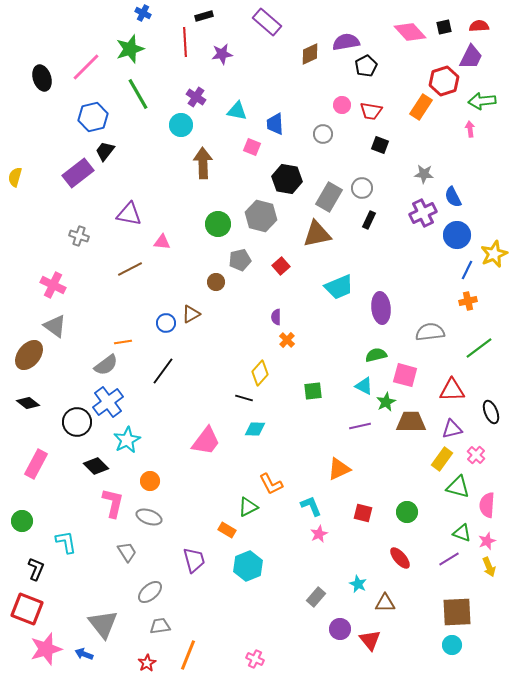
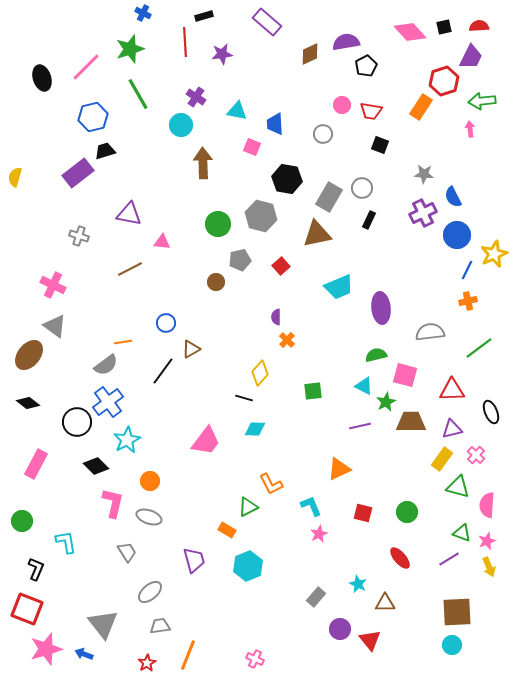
black trapezoid at (105, 151): rotated 35 degrees clockwise
brown triangle at (191, 314): moved 35 px down
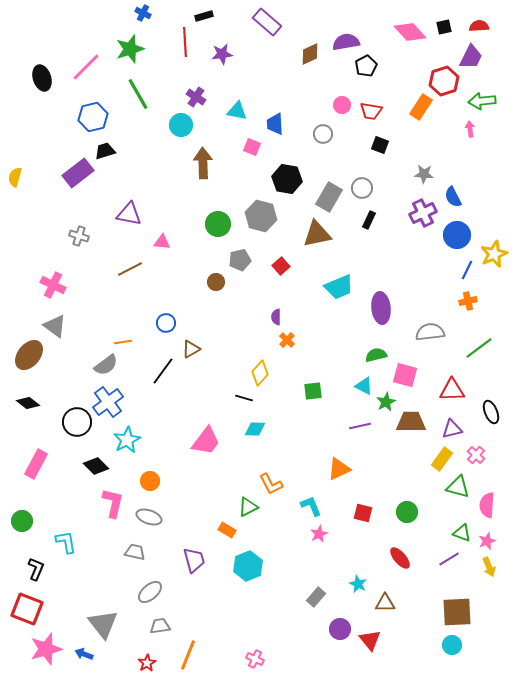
gray trapezoid at (127, 552): moved 8 px right; rotated 45 degrees counterclockwise
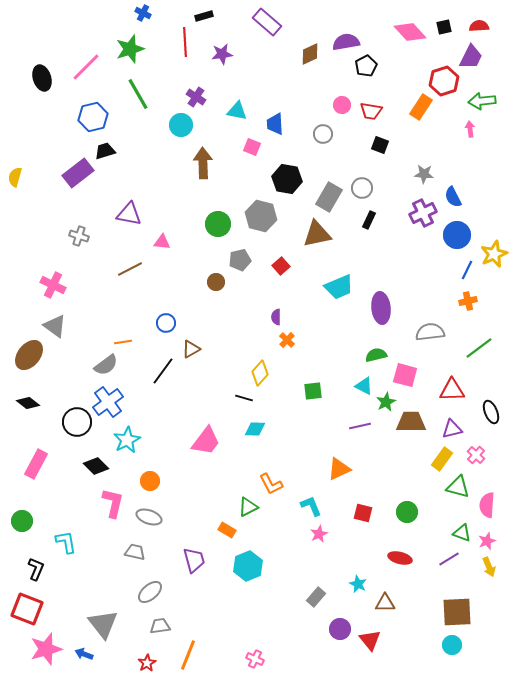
red ellipse at (400, 558): rotated 35 degrees counterclockwise
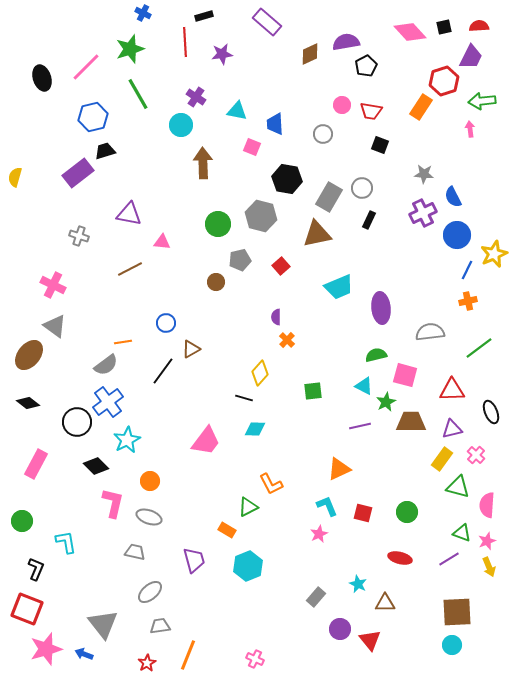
cyan L-shape at (311, 506): moved 16 px right
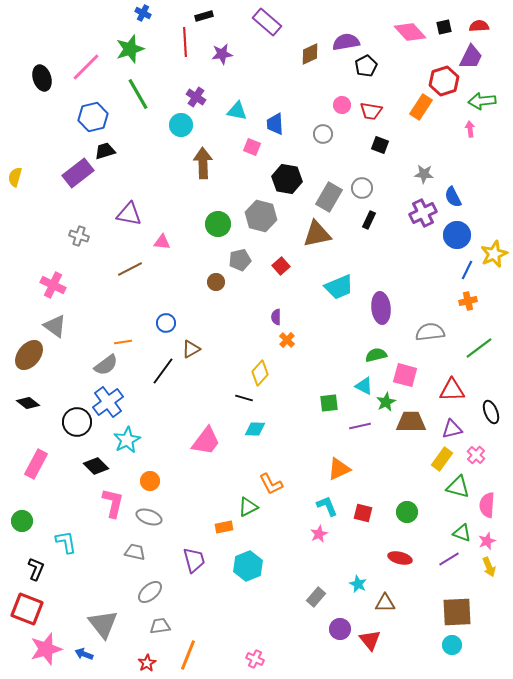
green square at (313, 391): moved 16 px right, 12 px down
orange rectangle at (227, 530): moved 3 px left, 3 px up; rotated 42 degrees counterclockwise
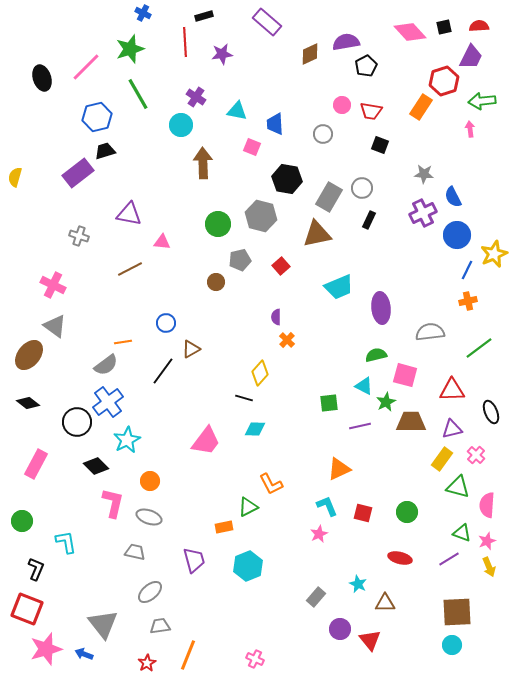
blue hexagon at (93, 117): moved 4 px right
